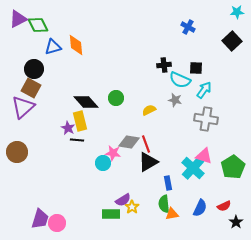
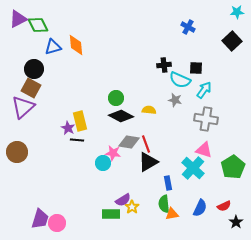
black diamond at (86, 102): moved 35 px right, 14 px down; rotated 20 degrees counterclockwise
yellow semicircle at (149, 110): rotated 32 degrees clockwise
pink triangle at (204, 156): moved 6 px up
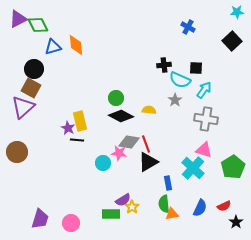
gray star at (175, 100): rotated 24 degrees clockwise
pink star at (113, 153): moved 6 px right
pink circle at (57, 223): moved 14 px right
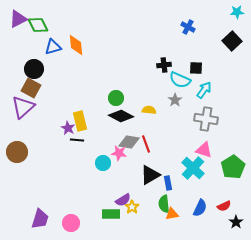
black triangle at (148, 162): moved 2 px right, 13 px down
